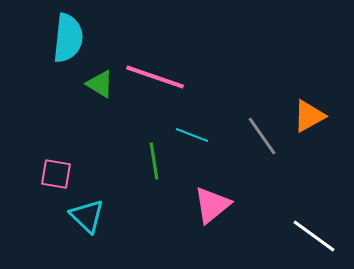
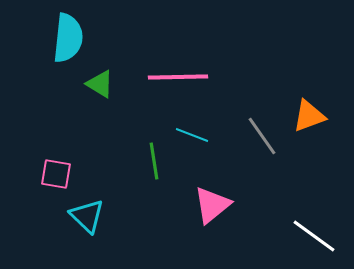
pink line: moved 23 px right; rotated 20 degrees counterclockwise
orange triangle: rotated 9 degrees clockwise
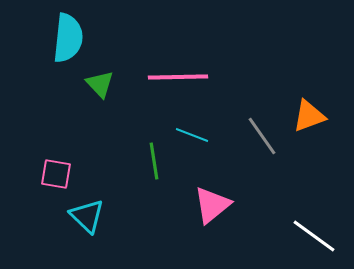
green triangle: rotated 16 degrees clockwise
